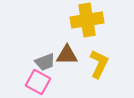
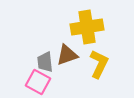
yellow cross: moved 7 px down
brown triangle: rotated 20 degrees counterclockwise
gray trapezoid: rotated 105 degrees clockwise
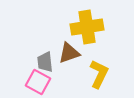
brown triangle: moved 2 px right, 2 px up
yellow L-shape: moved 10 px down
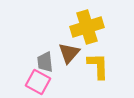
yellow cross: rotated 8 degrees counterclockwise
brown triangle: rotated 30 degrees counterclockwise
yellow L-shape: moved 1 px left, 8 px up; rotated 28 degrees counterclockwise
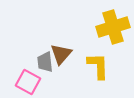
yellow cross: moved 26 px right
brown triangle: moved 8 px left, 1 px down
pink square: moved 10 px left
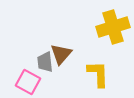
yellow L-shape: moved 8 px down
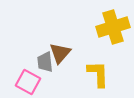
brown triangle: moved 1 px left, 1 px up
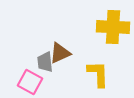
yellow cross: rotated 20 degrees clockwise
brown triangle: rotated 25 degrees clockwise
pink square: moved 2 px right
